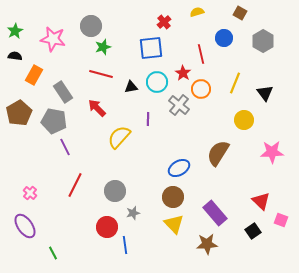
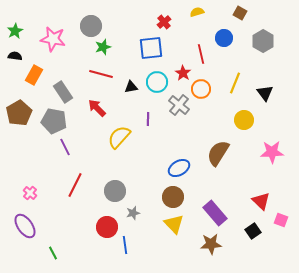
brown star at (207, 244): moved 4 px right
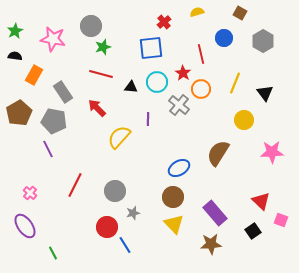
black triangle at (131, 87): rotated 16 degrees clockwise
purple line at (65, 147): moved 17 px left, 2 px down
blue line at (125, 245): rotated 24 degrees counterclockwise
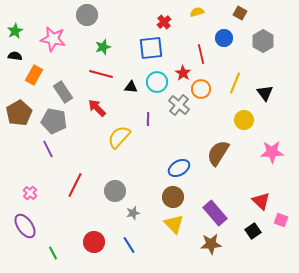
gray circle at (91, 26): moved 4 px left, 11 px up
red circle at (107, 227): moved 13 px left, 15 px down
blue line at (125, 245): moved 4 px right
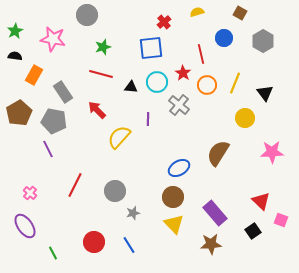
orange circle at (201, 89): moved 6 px right, 4 px up
red arrow at (97, 108): moved 2 px down
yellow circle at (244, 120): moved 1 px right, 2 px up
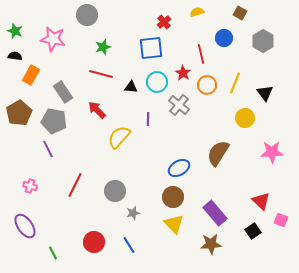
green star at (15, 31): rotated 21 degrees counterclockwise
orange rectangle at (34, 75): moved 3 px left
pink cross at (30, 193): moved 7 px up; rotated 24 degrees counterclockwise
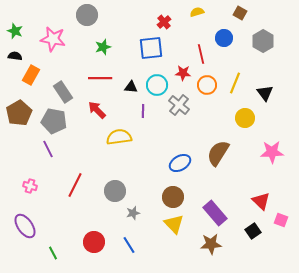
red star at (183, 73): rotated 28 degrees counterclockwise
red line at (101, 74): moved 1 px left, 4 px down; rotated 15 degrees counterclockwise
cyan circle at (157, 82): moved 3 px down
purple line at (148, 119): moved 5 px left, 8 px up
yellow semicircle at (119, 137): rotated 40 degrees clockwise
blue ellipse at (179, 168): moved 1 px right, 5 px up
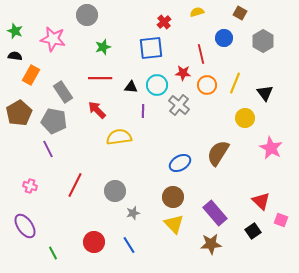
pink star at (272, 152): moved 1 px left, 4 px up; rotated 30 degrees clockwise
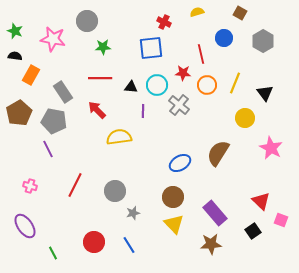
gray circle at (87, 15): moved 6 px down
red cross at (164, 22): rotated 24 degrees counterclockwise
green star at (103, 47): rotated 14 degrees clockwise
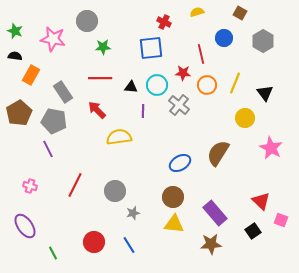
yellow triangle at (174, 224): rotated 40 degrees counterclockwise
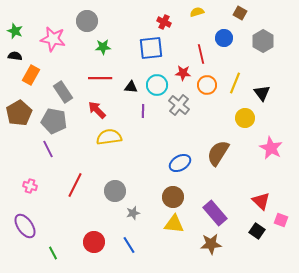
black triangle at (265, 93): moved 3 px left
yellow semicircle at (119, 137): moved 10 px left
black square at (253, 231): moved 4 px right; rotated 21 degrees counterclockwise
